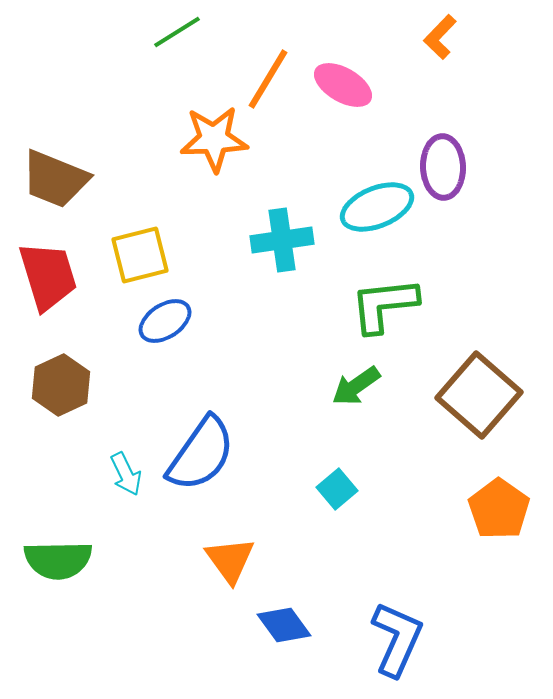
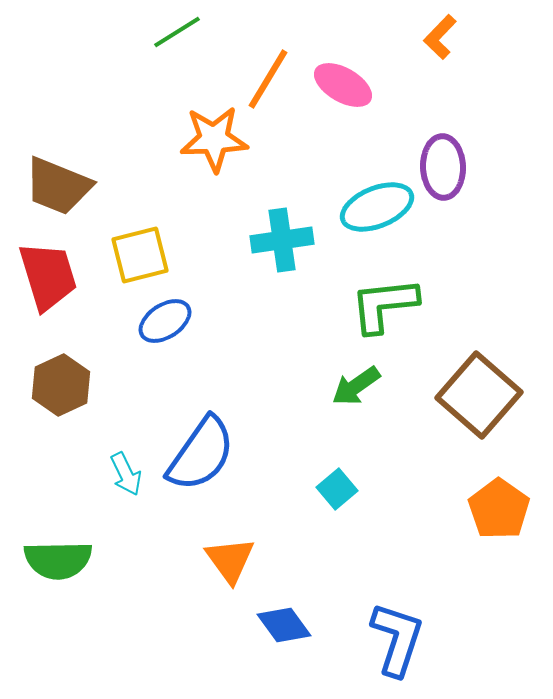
brown trapezoid: moved 3 px right, 7 px down
blue L-shape: rotated 6 degrees counterclockwise
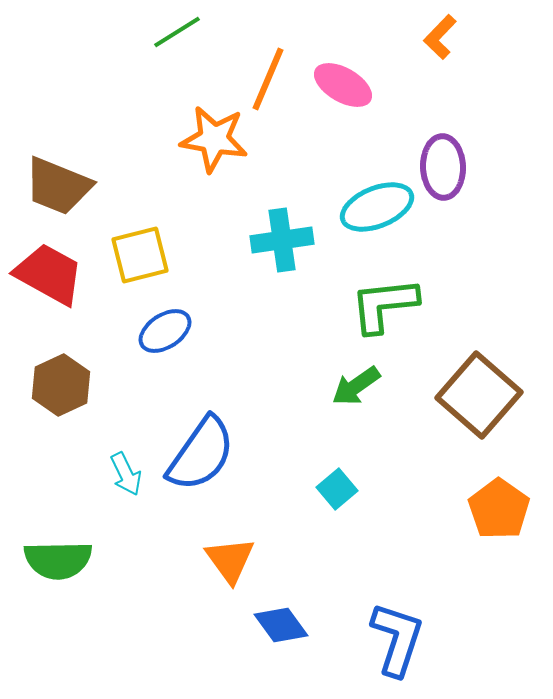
orange line: rotated 8 degrees counterclockwise
orange star: rotated 12 degrees clockwise
red trapezoid: moved 1 px right, 2 px up; rotated 44 degrees counterclockwise
blue ellipse: moved 10 px down
blue diamond: moved 3 px left
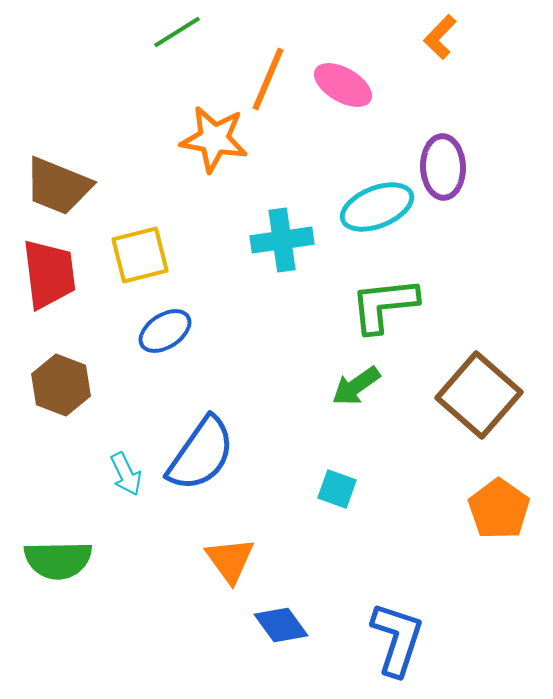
red trapezoid: rotated 54 degrees clockwise
brown hexagon: rotated 14 degrees counterclockwise
cyan square: rotated 30 degrees counterclockwise
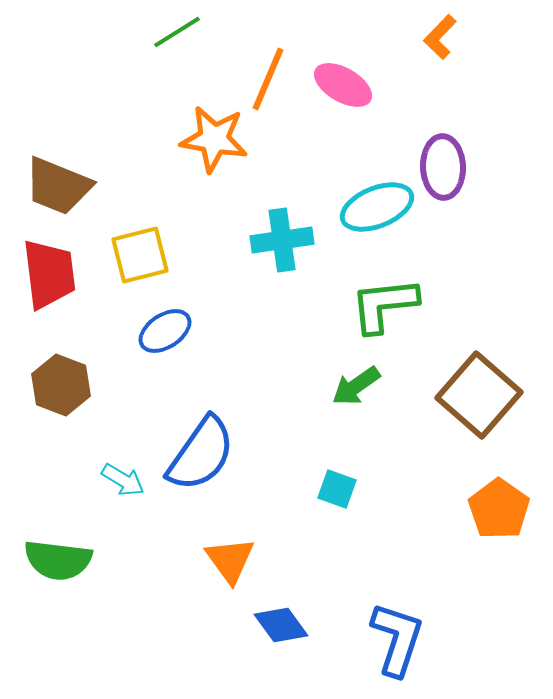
cyan arrow: moved 3 px left, 6 px down; rotated 33 degrees counterclockwise
green semicircle: rotated 8 degrees clockwise
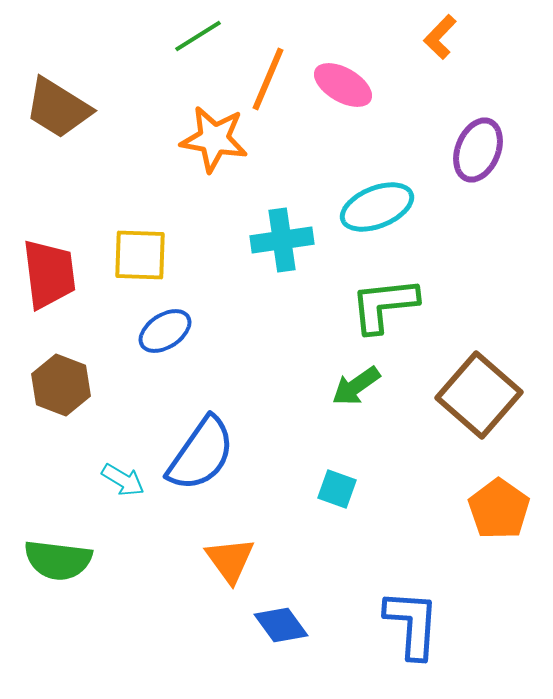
green line: moved 21 px right, 4 px down
purple ellipse: moved 35 px right, 17 px up; rotated 24 degrees clockwise
brown trapezoid: moved 78 px up; rotated 10 degrees clockwise
yellow square: rotated 16 degrees clockwise
blue L-shape: moved 15 px right, 15 px up; rotated 14 degrees counterclockwise
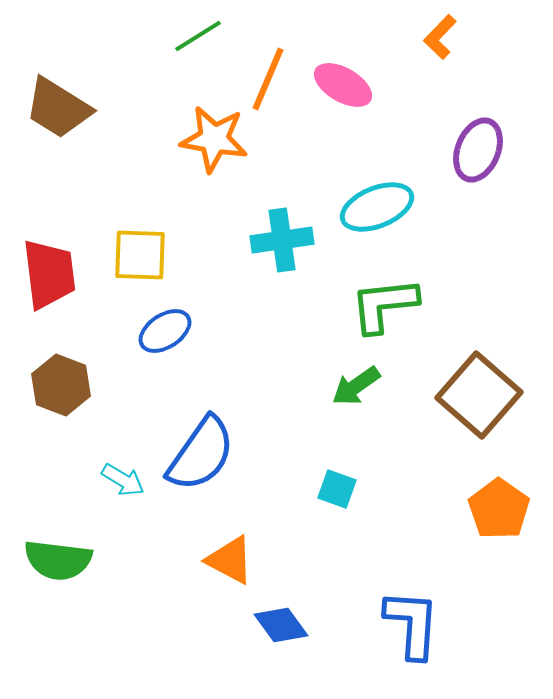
orange triangle: rotated 26 degrees counterclockwise
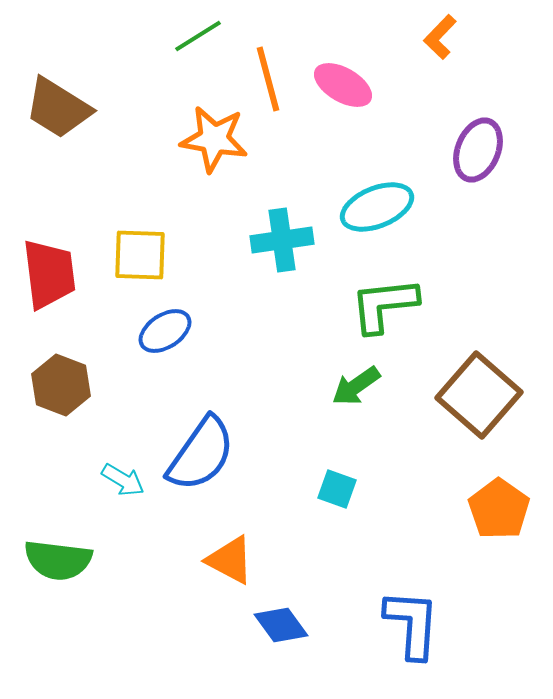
orange line: rotated 38 degrees counterclockwise
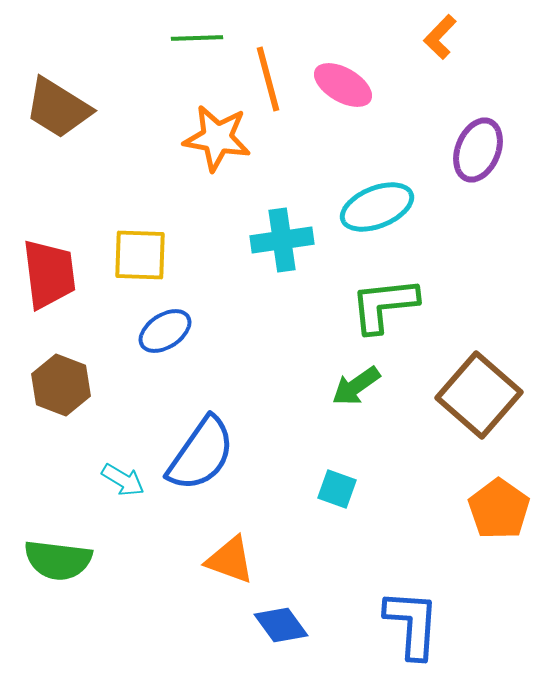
green line: moved 1 px left, 2 px down; rotated 30 degrees clockwise
orange star: moved 3 px right, 1 px up
orange triangle: rotated 8 degrees counterclockwise
